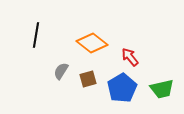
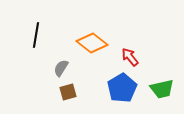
gray semicircle: moved 3 px up
brown square: moved 20 px left, 13 px down
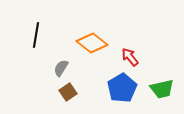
brown square: rotated 18 degrees counterclockwise
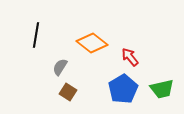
gray semicircle: moved 1 px left, 1 px up
blue pentagon: moved 1 px right, 1 px down
brown square: rotated 24 degrees counterclockwise
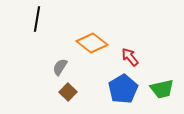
black line: moved 1 px right, 16 px up
brown square: rotated 12 degrees clockwise
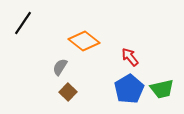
black line: moved 14 px left, 4 px down; rotated 25 degrees clockwise
orange diamond: moved 8 px left, 2 px up
blue pentagon: moved 6 px right
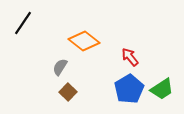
green trapezoid: rotated 20 degrees counterclockwise
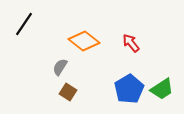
black line: moved 1 px right, 1 px down
red arrow: moved 1 px right, 14 px up
brown square: rotated 12 degrees counterclockwise
